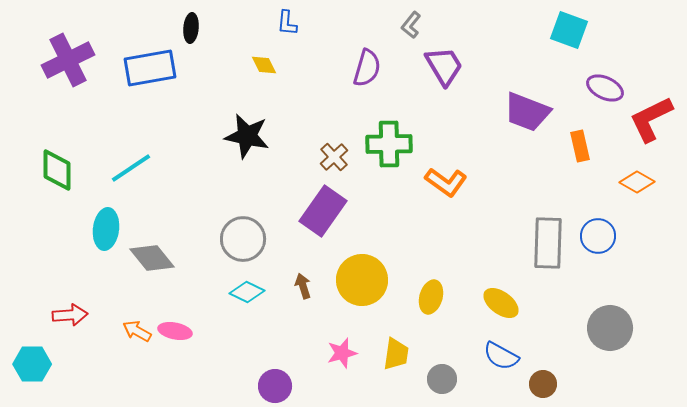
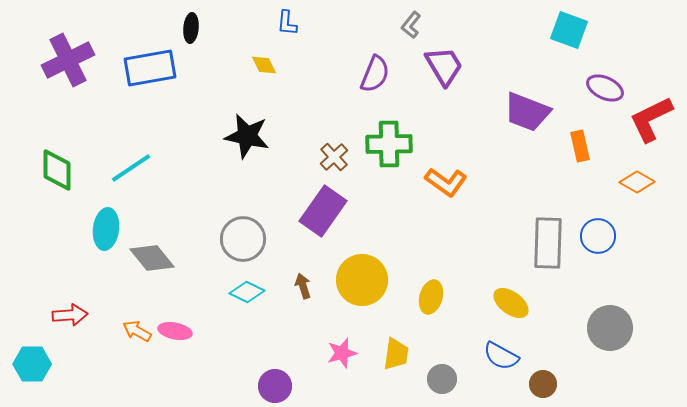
purple semicircle at (367, 68): moved 8 px right, 6 px down; rotated 6 degrees clockwise
yellow ellipse at (501, 303): moved 10 px right
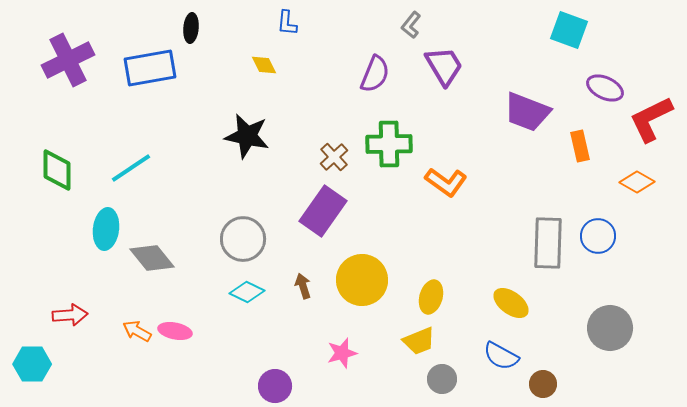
yellow trapezoid at (396, 354): moved 23 px right, 13 px up; rotated 60 degrees clockwise
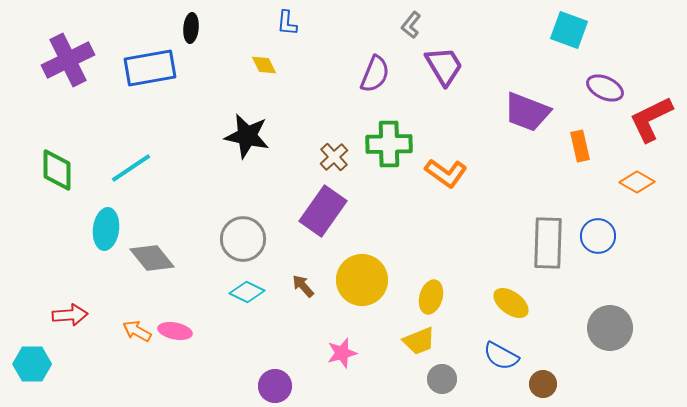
orange L-shape at (446, 182): moved 9 px up
brown arrow at (303, 286): rotated 25 degrees counterclockwise
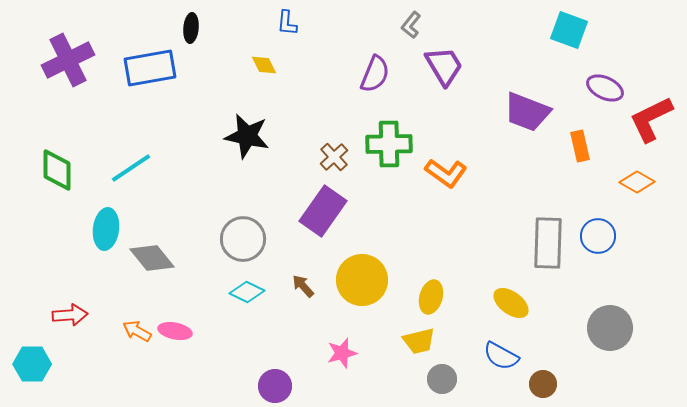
yellow trapezoid at (419, 341): rotated 8 degrees clockwise
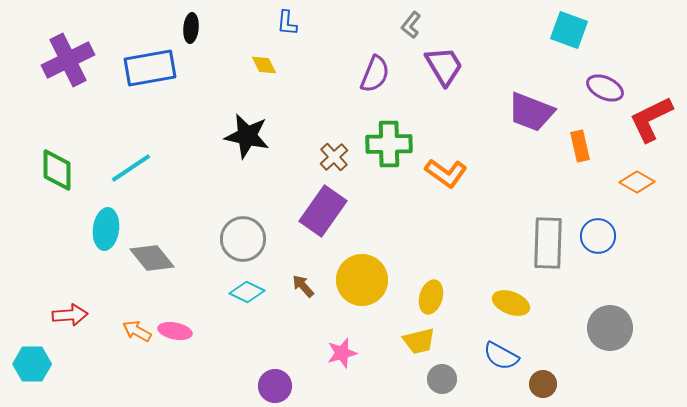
purple trapezoid at (527, 112): moved 4 px right
yellow ellipse at (511, 303): rotated 15 degrees counterclockwise
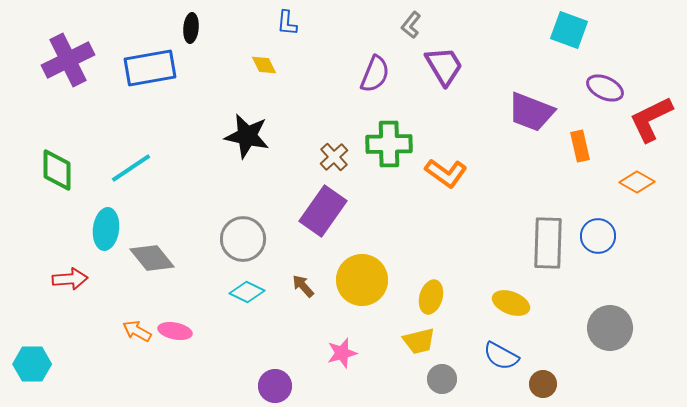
red arrow at (70, 315): moved 36 px up
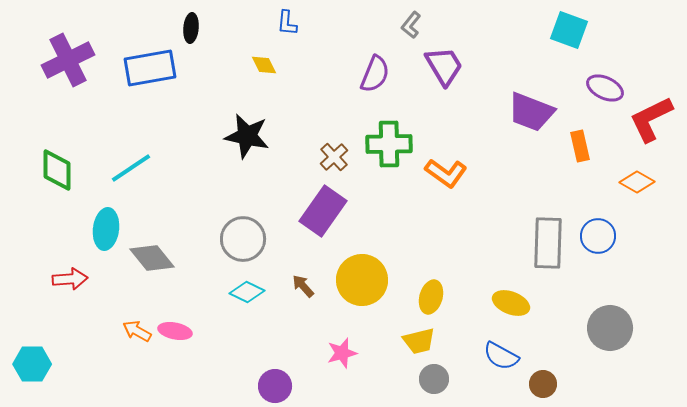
gray circle at (442, 379): moved 8 px left
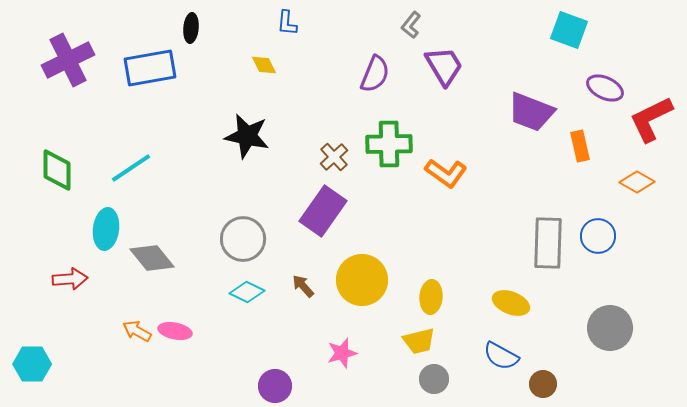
yellow ellipse at (431, 297): rotated 12 degrees counterclockwise
